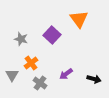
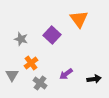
black arrow: rotated 24 degrees counterclockwise
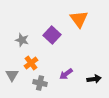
gray star: moved 1 px right, 1 px down
gray cross: rotated 24 degrees counterclockwise
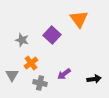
purple arrow: moved 2 px left
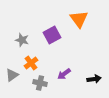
purple square: rotated 18 degrees clockwise
gray triangle: rotated 24 degrees clockwise
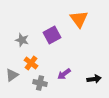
orange cross: rotated 16 degrees counterclockwise
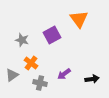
black arrow: moved 2 px left
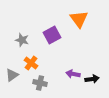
purple arrow: moved 9 px right; rotated 48 degrees clockwise
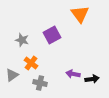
orange triangle: moved 1 px right, 5 px up
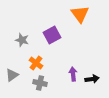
orange cross: moved 5 px right
purple arrow: rotated 72 degrees clockwise
